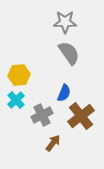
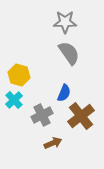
yellow hexagon: rotated 20 degrees clockwise
cyan cross: moved 2 px left
brown arrow: rotated 30 degrees clockwise
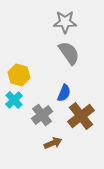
gray cross: rotated 10 degrees counterclockwise
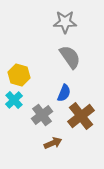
gray semicircle: moved 1 px right, 4 px down
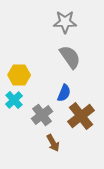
yellow hexagon: rotated 15 degrees counterclockwise
brown arrow: rotated 84 degrees clockwise
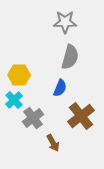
gray semicircle: rotated 50 degrees clockwise
blue semicircle: moved 4 px left, 5 px up
gray cross: moved 9 px left, 3 px down
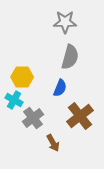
yellow hexagon: moved 3 px right, 2 px down
cyan cross: rotated 18 degrees counterclockwise
brown cross: moved 1 px left
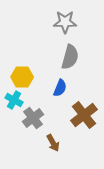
brown cross: moved 4 px right, 1 px up
